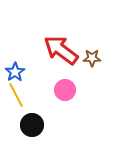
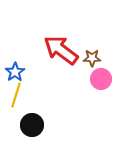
pink circle: moved 36 px right, 11 px up
yellow line: rotated 45 degrees clockwise
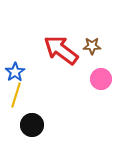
brown star: moved 12 px up
